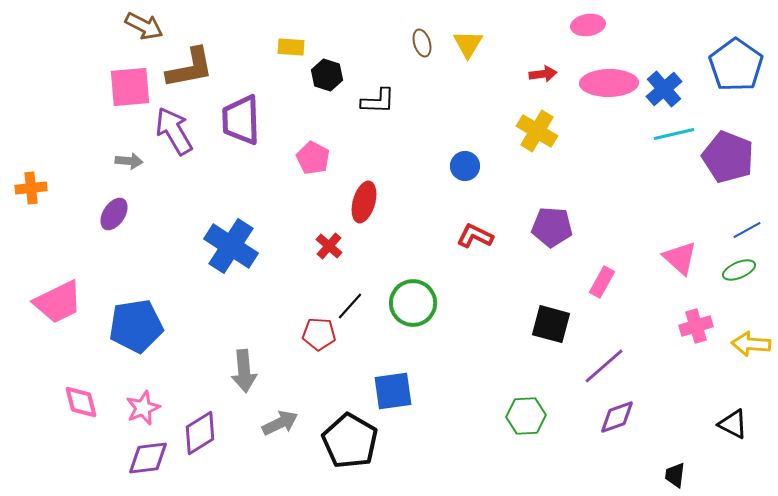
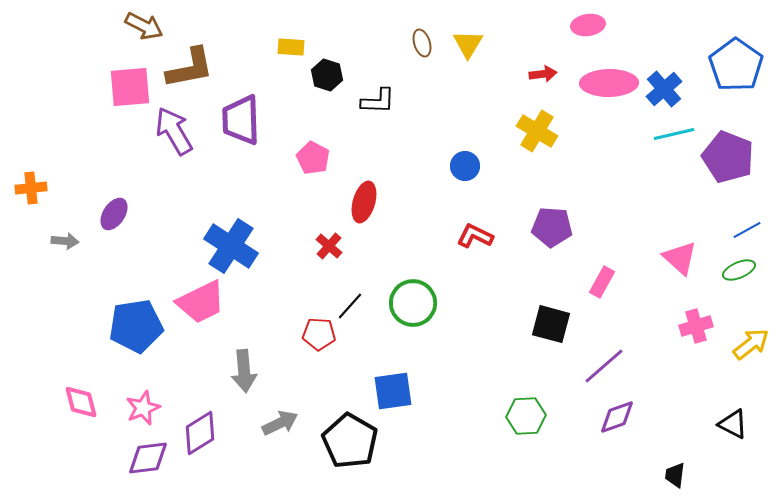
gray arrow at (129, 161): moved 64 px left, 80 px down
pink trapezoid at (58, 302): moved 143 px right
yellow arrow at (751, 344): rotated 138 degrees clockwise
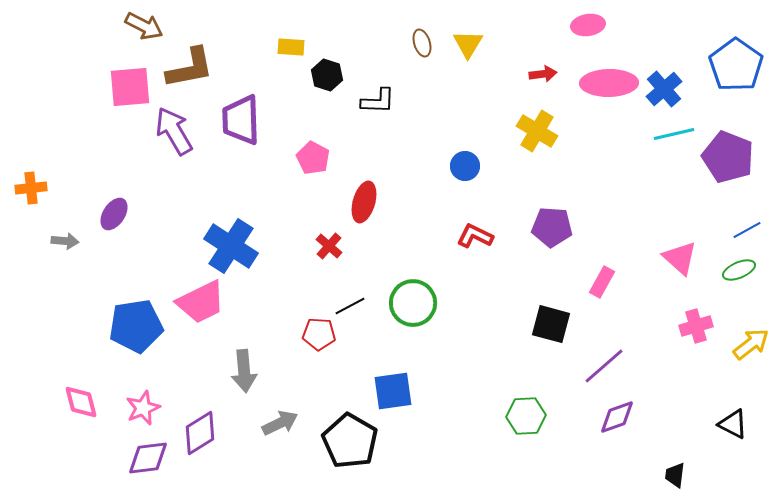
black line at (350, 306): rotated 20 degrees clockwise
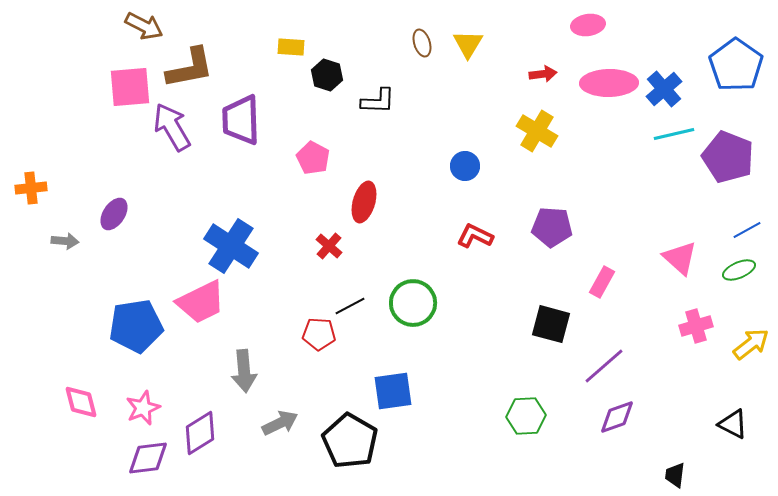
purple arrow at (174, 131): moved 2 px left, 4 px up
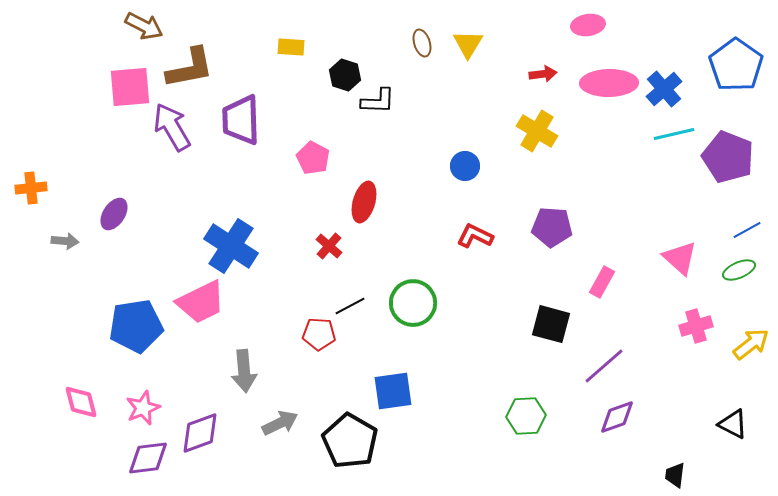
black hexagon at (327, 75): moved 18 px right
purple diamond at (200, 433): rotated 12 degrees clockwise
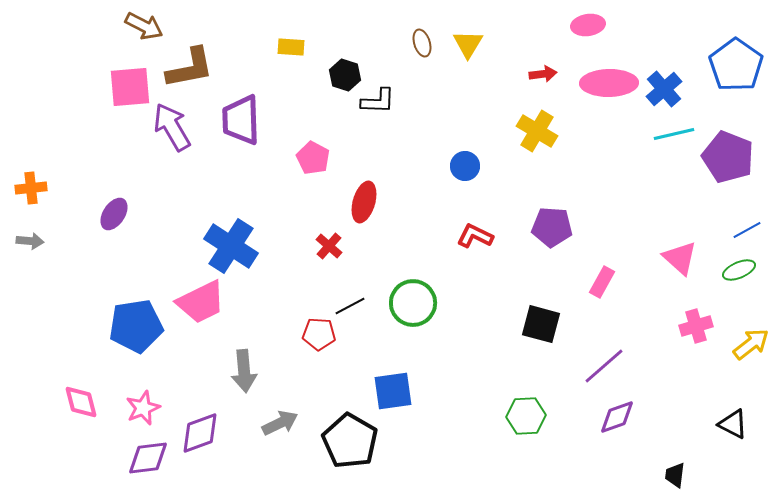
gray arrow at (65, 241): moved 35 px left
black square at (551, 324): moved 10 px left
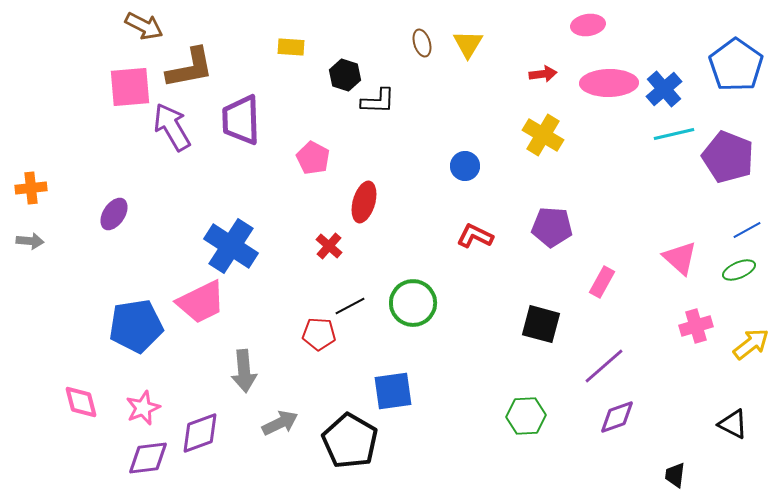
yellow cross at (537, 131): moved 6 px right, 4 px down
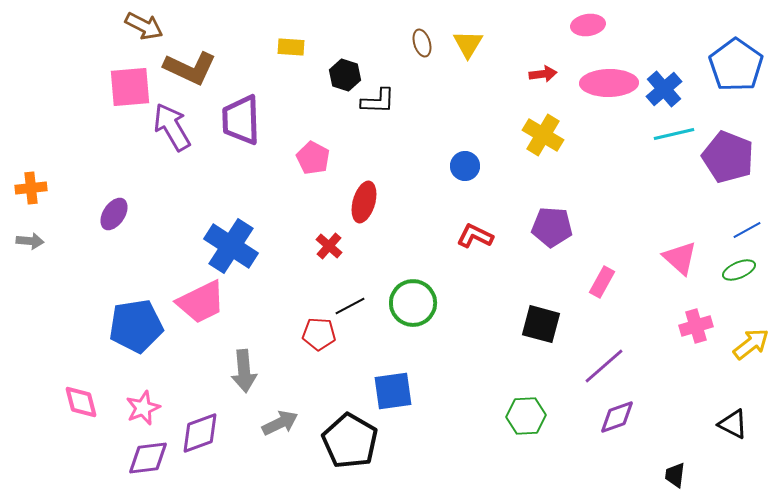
brown L-shape at (190, 68): rotated 36 degrees clockwise
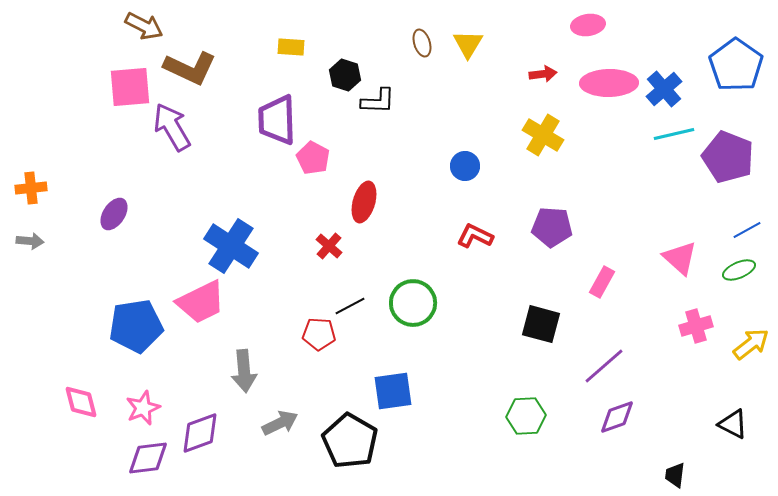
purple trapezoid at (241, 120): moved 36 px right
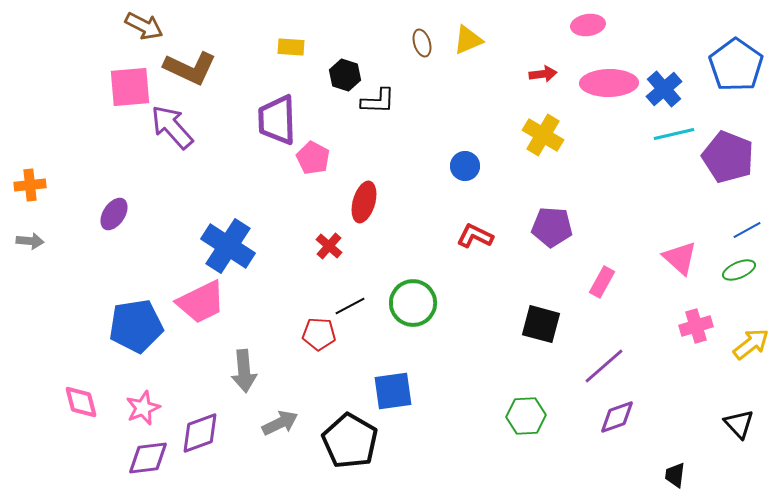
yellow triangle at (468, 44): moved 4 px up; rotated 36 degrees clockwise
purple arrow at (172, 127): rotated 12 degrees counterclockwise
orange cross at (31, 188): moved 1 px left, 3 px up
blue cross at (231, 246): moved 3 px left
black triangle at (733, 424): moved 6 px right; rotated 20 degrees clockwise
